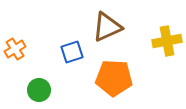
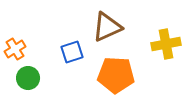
yellow cross: moved 1 px left, 3 px down
orange pentagon: moved 2 px right, 3 px up
green circle: moved 11 px left, 12 px up
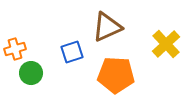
yellow cross: rotated 32 degrees counterclockwise
orange cross: rotated 15 degrees clockwise
green circle: moved 3 px right, 5 px up
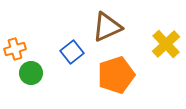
blue square: rotated 20 degrees counterclockwise
orange pentagon: rotated 21 degrees counterclockwise
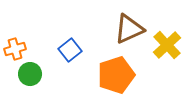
brown triangle: moved 22 px right, 2 px down
yellow cross: moved 1 px right, 1 px down
blue square: moved 2 px left, 2 px up
green circle: moved 1 px left, 1 px down
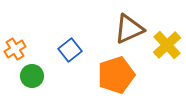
orange cross: rotated 15 degrees counterclockwise
green circle: moved 2 px right, 2 px down
